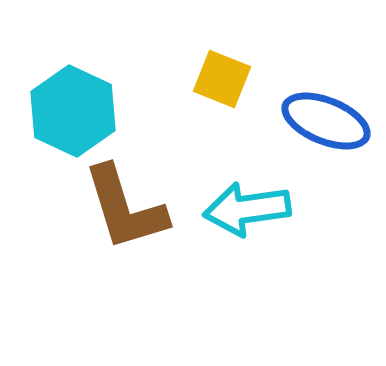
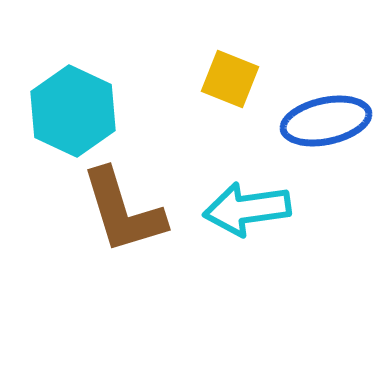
yellow square: moved 8 px right
blue ellipse: rotated 34 degrees counterclockwise
brown L-shape: moved 2 px left, 3 px down
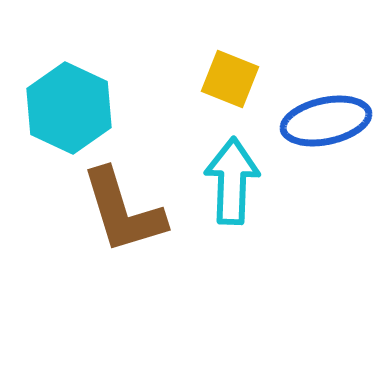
cyan hexagon: moved 4 px left, 3 px up
cyan arrow: moved 15 px left, 28 px up; rotated 100 degrees clockwise
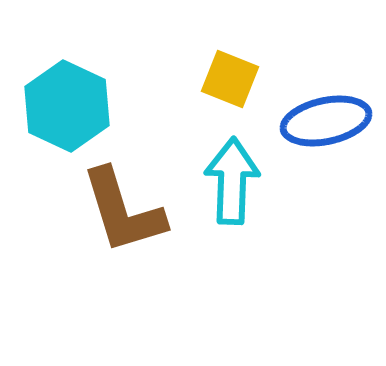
cyan hexagon: moved 2 px left, 2 px up
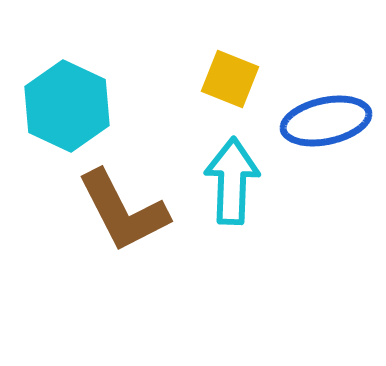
brown L-shape: rotated 10 degrees counterclockwise
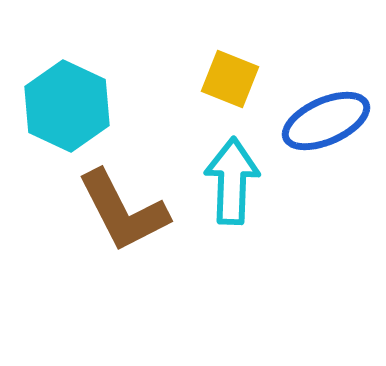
blue ellipse: rotated 12 degrees counterclockwise
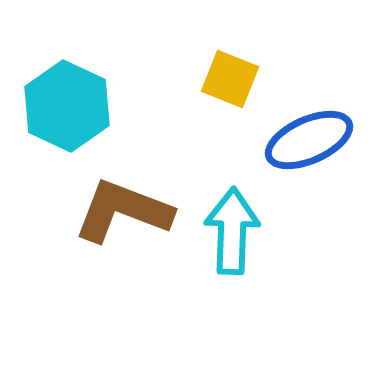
blue ellipse: moved 17 px left, 19 px down
cyan arrow: moved 50 px down
brown L-shape: rotated 138 degrees clockwise
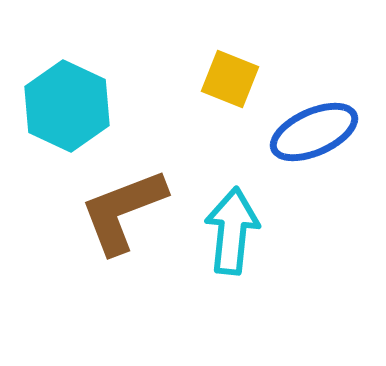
blue ellipse: moved 5 px right, 8 px up
brown L-shape: rotated 42 degrees counterclockwise
cyan arrow: rotated 4 degrees clockwise
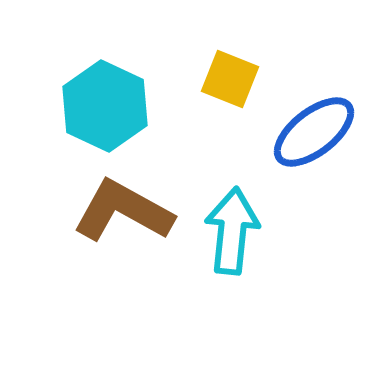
cyan hexagon: moved 38 px right
blue ellipse: rotated 14 degrees counterclockwise
brown L-shape: rotated 50 degrees clockwise
